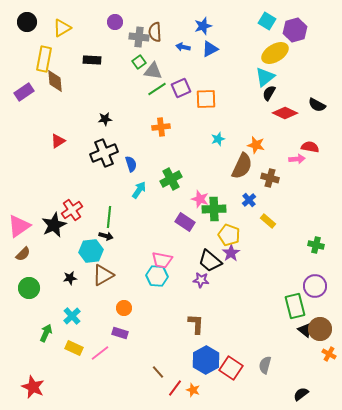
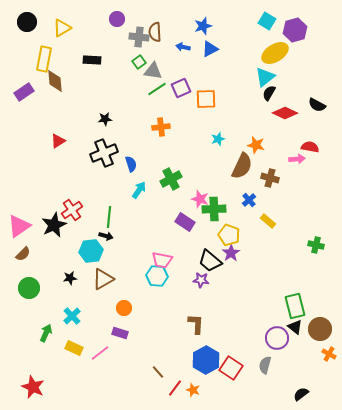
purple circle at (115, 22): moved 2 px right, 3 px up
brown triangle at (103, 275): moved 4 px down
purple circle at (315, 286): moved 38 px left, 52 px down
black triangle at (305, 330): moved 10 px left, 3 px up
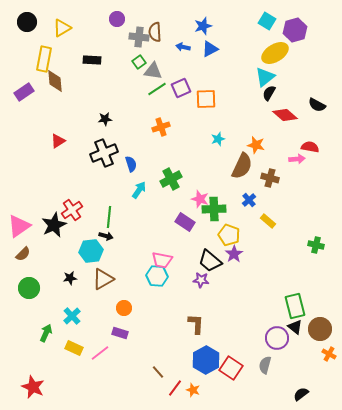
red diamond at (285, 113): moved 2 px down; rotated 15 degrees clockwise
orange cross at (161, 127): rotated 12 degrees counterclockwise
purple star at (231, 253): moved 3 px right, 1 px down
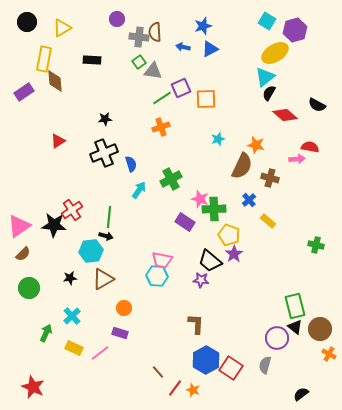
green line at (157, 89): moved 5 px right, 9 px down
black star at (54, 225): rotated 30 degrees clockwise
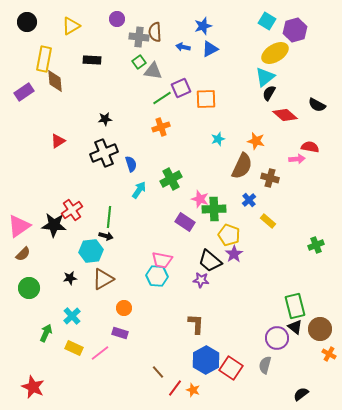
yellow triangle at (62, 28): moved 9 px right, 2 px up
orange star at (256, 145): moved 4 px up
green cross at (316, 245): rotated 35 degrees counterclockwise
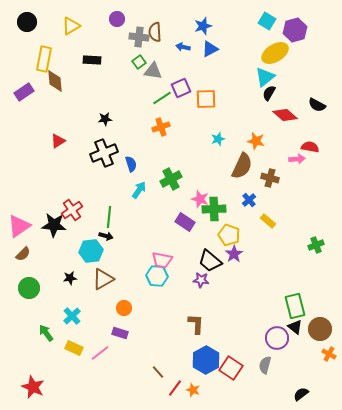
green arrow at (46, 333): rotated 60 degrees counterclockwise
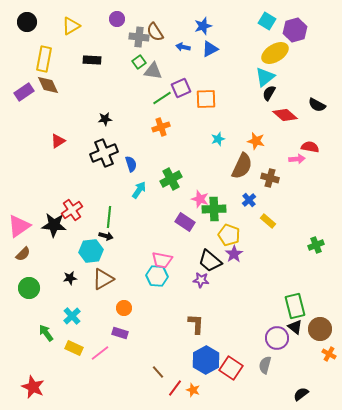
brown semicircle at (155, 32): rotated 30 degrees counterclockwise
brown diamond at (55, 81): moved 7 px left, 4 px down; rotated 20 degrees counterclockwise
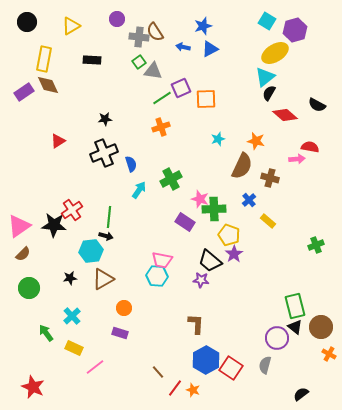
brown circle at (320, 329): moved 1 px right, 2 px up
pink line at (100, 353): moved 5 px left, 14 px down
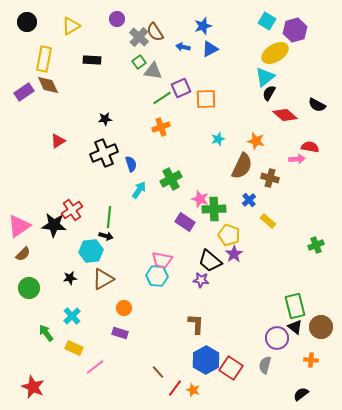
gray cross at (139, 37): rotated 36 degrees clockwise
orange cross at (329, 354): moved 18 px left, 6 px down; rotated 24 degrees counterclockwise
